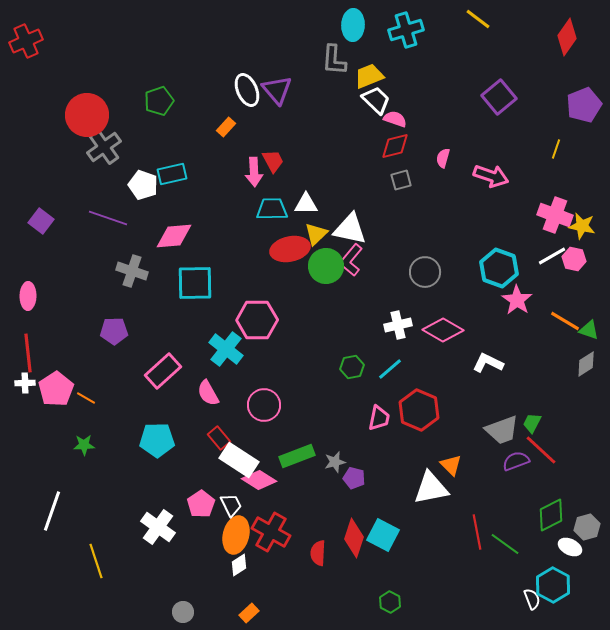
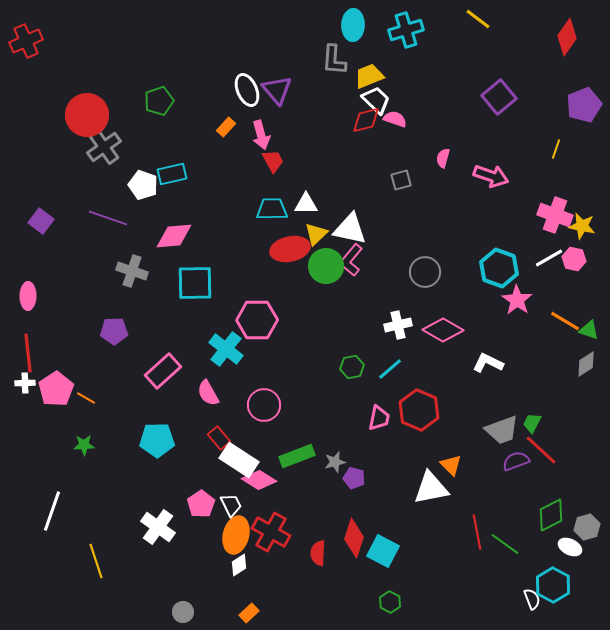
red diamond at (395, 146): moved 29 px left, 26 px up
pink arrow at (254, 172): moved 7 px right, 37 px up; rotated 12 degrees counterclockwise
white line at (552, 256): moved 3 px left, 2 px down
cyan square at (383, 535): moved 16 px down
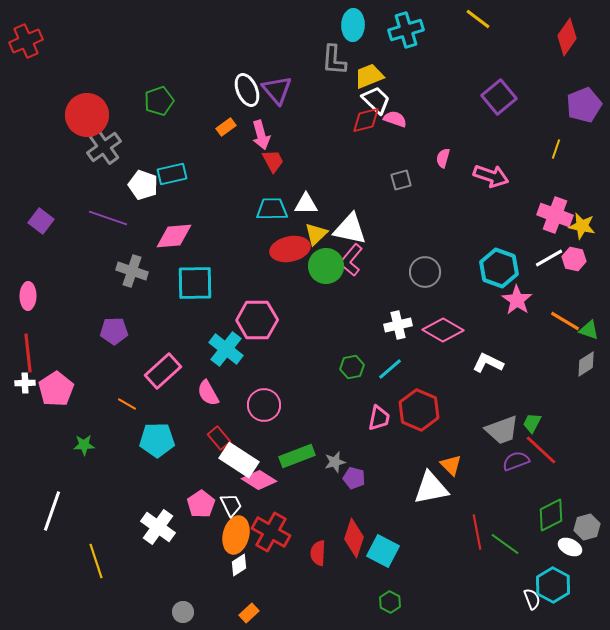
orange rectangle at (226, 127): rotated 12 degrees clockwise
orange line at (86, 398): moved 41 px right, 6 px down
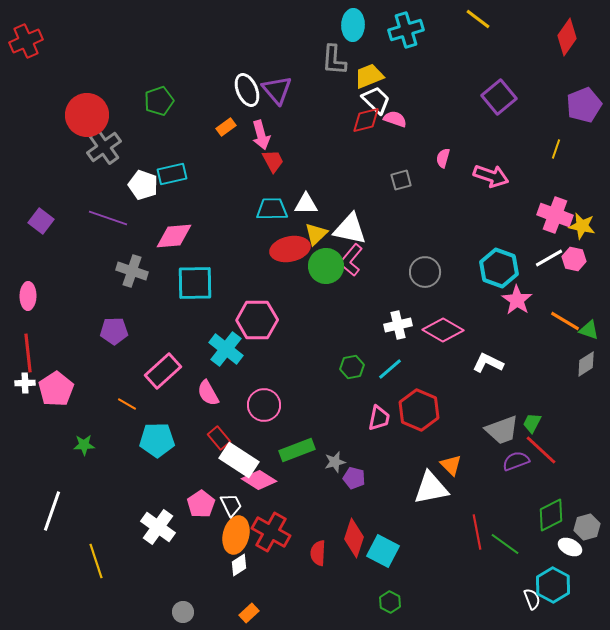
green rectangle at (297, 456): moved 6 px up
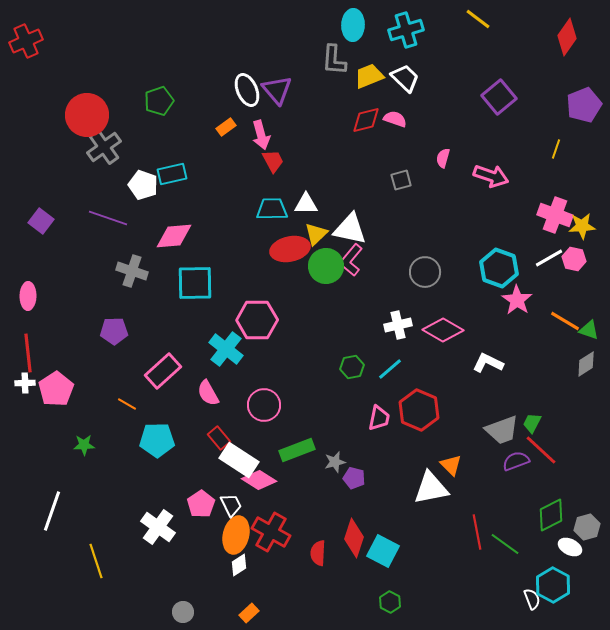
white trapezoid at (376, 100): moved 29 px right, 22 px up
yellow star at (582, 226): rotated 16 degrees counterclockwise
